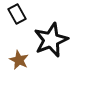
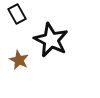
black star: rotated 24 degrees counterclockwise
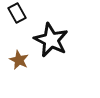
black rectangle: moved 1 px up
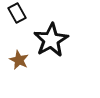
black star: rotated 16 degrees clockwise
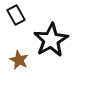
black rectangle: moved 1 px left, 2 px down
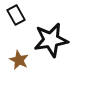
black star: rotated 20 degrees clockwise
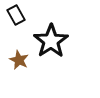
black star: moved 1 px down; rotated 24 degrees counterclockwise
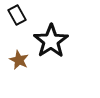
black rectangle: moved 1 px right
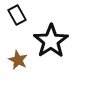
brown star: moved 1 px left
